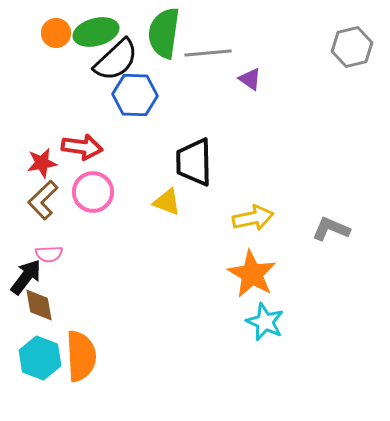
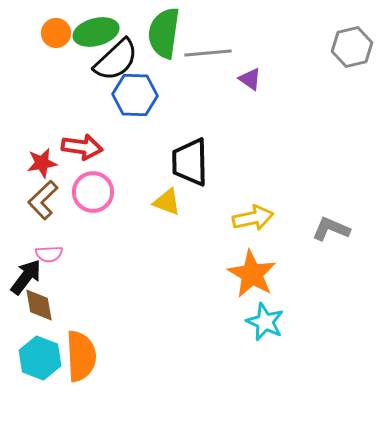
black trapezoid: moved 4 px left
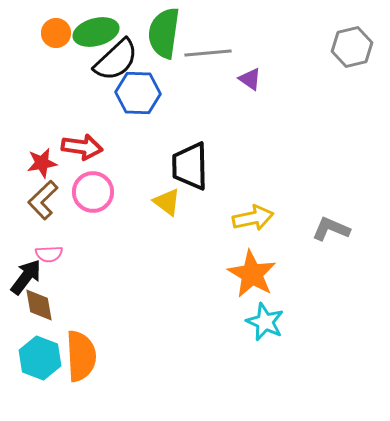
blue hexagon: moved 3 px right, 2 px up
black trapezoid: moved 4 px down
yellow triangle: rotated 16 degrees clockwise
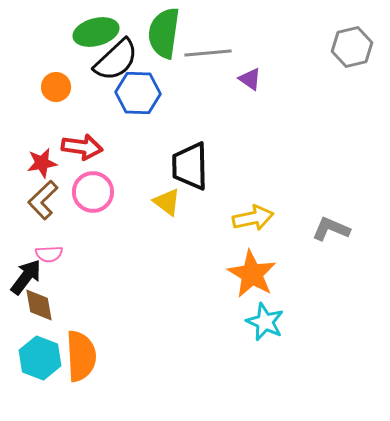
orange circle: moved 54 px down
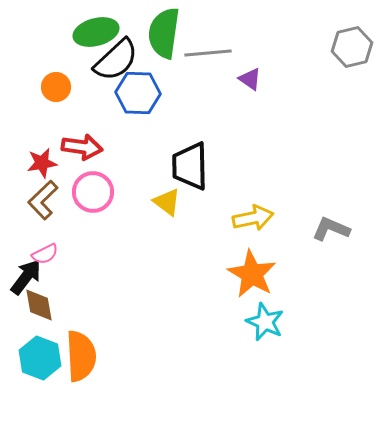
pink semicircle: moved 4 px left; rotated 24 degrees counterclockwise
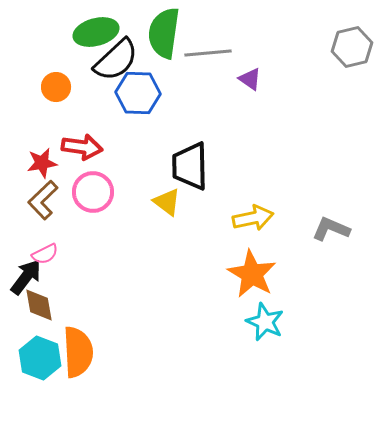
orange semicircle: moved 3 px left, 4 px up
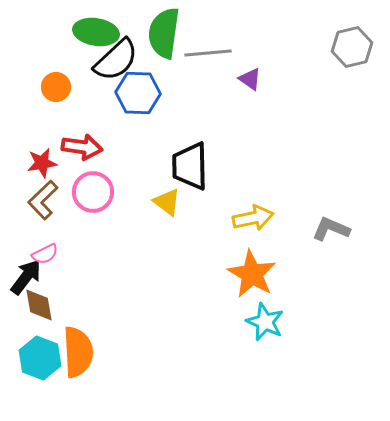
green ellipse: rotated 24 degrees clockwise
